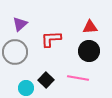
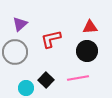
red L-shape: rotated 10 degrees counterclockwise
black circle: moved 2 px left
pink line: rotated 20 degrees counterclockwise
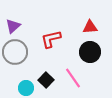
purple triangle: moved 7 px left, 2 px down
black circle: moved 3 px right, 1 px down
pink line: moved 5 px left; rotated 65 degrees clockwise
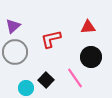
red triangle: moved 2 px left
black circle: moved 1 px right, 5 px down
pink line: moved 2 px right
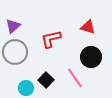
red triangle: rotated 21 degrees clockwise
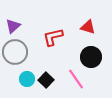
red L-shape: moved 2 px right, 2 px up
pink line: moved 1 px right, 1 px down
cyan circle: moved 1 px right, 9 px up
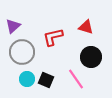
red triangle: moved 2 px left
gray circle: moved 7 px right
black square: rotated 21 degrees counterclockwise
